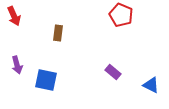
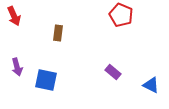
purple arrow: moved 2 px down
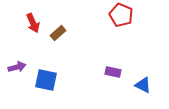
red arrow: moved 19 px right, 7 px down
brown rectangle: rotated 42 degrees clockwise
purple arrow: rotated 90 degrees counterclockwise
purple rectangle: rotated 28 degrees counterclockwise
blue triangle: moved 8 px left
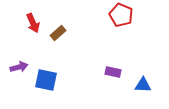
purple arrow: moved 2 px right
blue triangle: rotated 24 degrees counterclockwise
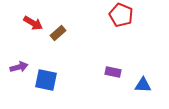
red arrow: rotated 36 degrees counterclockwise
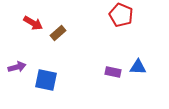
purple arrow: moved 2 px left
blue triangle: moved 5 px left, 18 px up
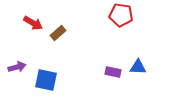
red pentagon: rotated 15 degrees counterclockwise
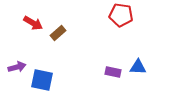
blue square: moved 4 px left
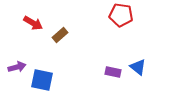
brown rectangle: moved 2 px right, 2 px down
blue triangle: rotated 36 degrees clockwise
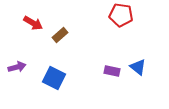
purple rectangle: moved 1 px left, 1 px up
blue square: moved 12 px right, 2 px up; rotated 15 degrees clockwise
